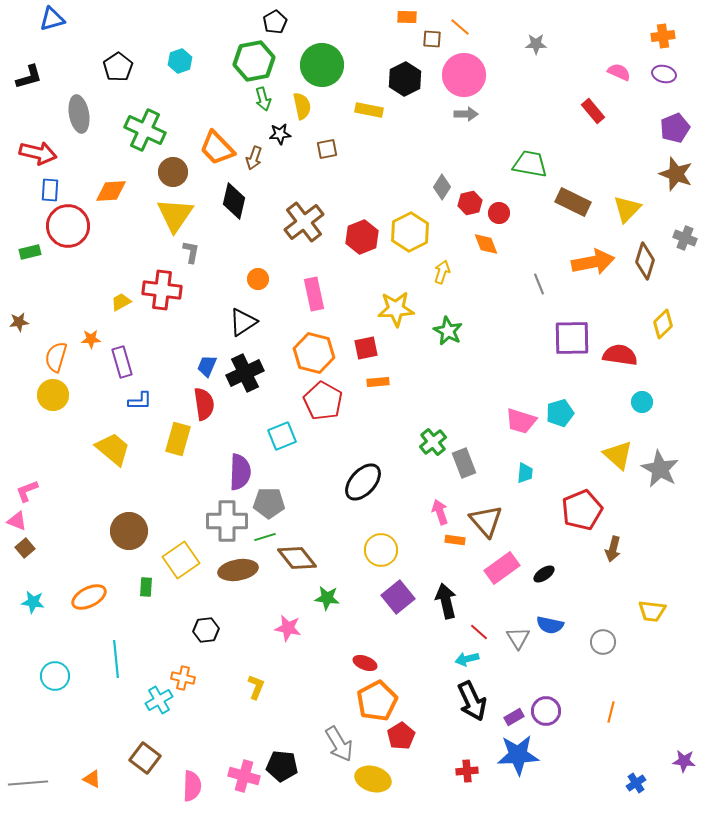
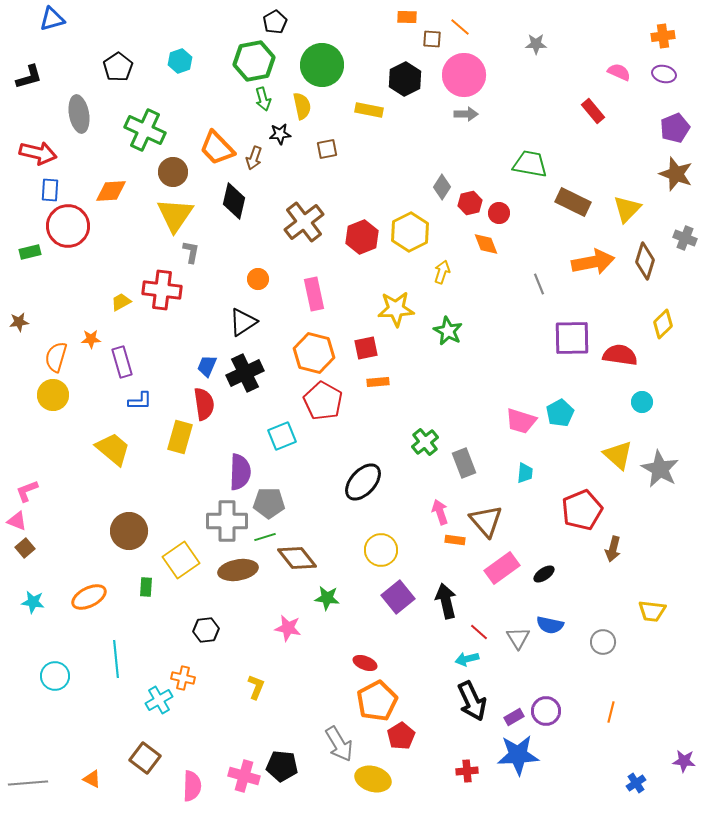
cyan pentagon at (560, 413): rotated 12 degrees counterclockwise
yellow rectangle at (178, 439): moved 2 px right, 2 px up
green cross at (433, 442): moved 8 px left
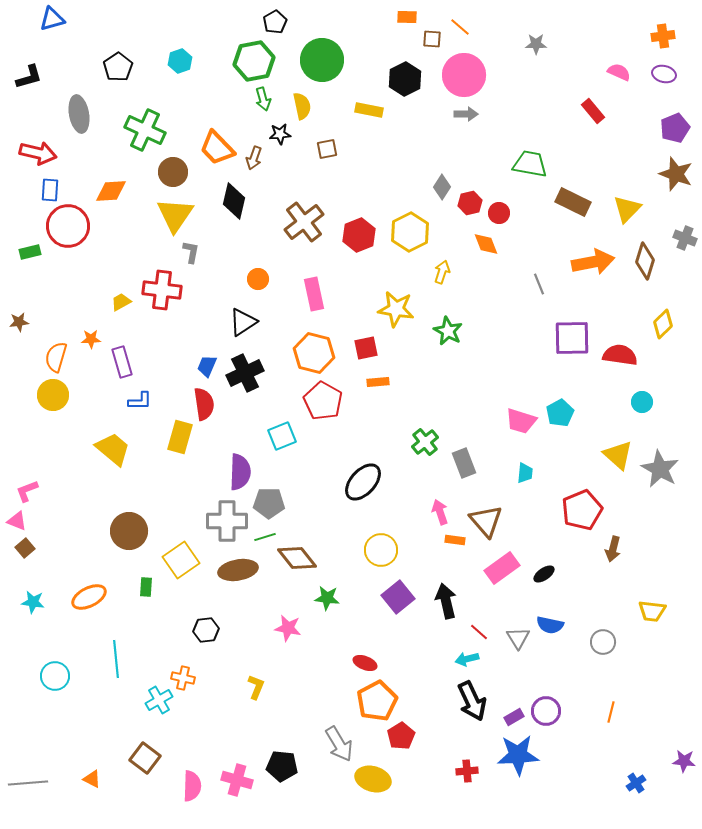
green circle at (322, 65): moved 5 px up
red hexagon at (362, 237): moved 3 px left, 2 px up
yellow star at (396, 309): rotated 12 degrees clockwise
pink cross at (244, 776): moved 7 px left, 4 px down
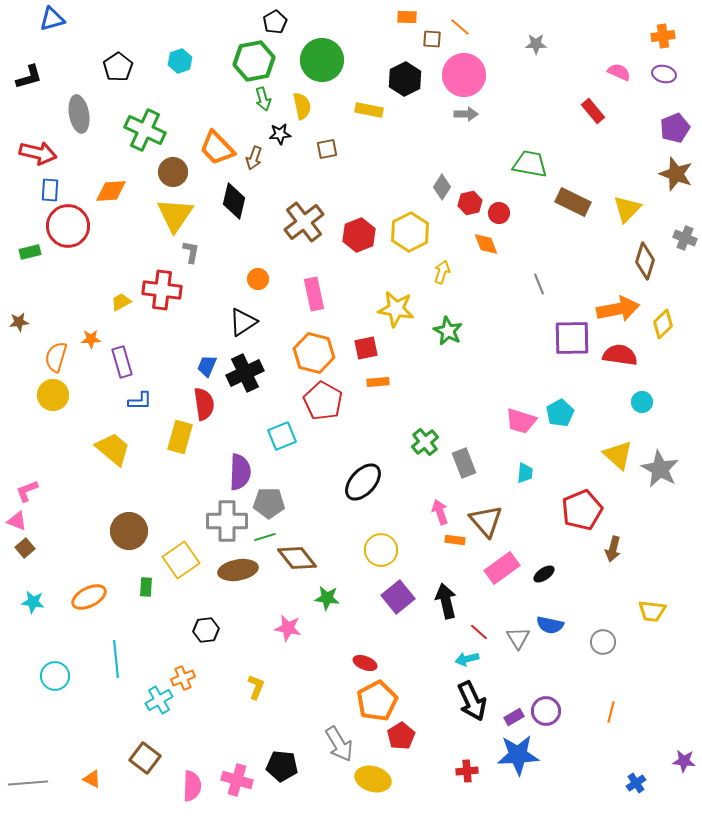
orange arrow at (593, 262): moved 25 px right, 47 px down
orange cross at (183, 678): rotated 35 degrees counterclockwise
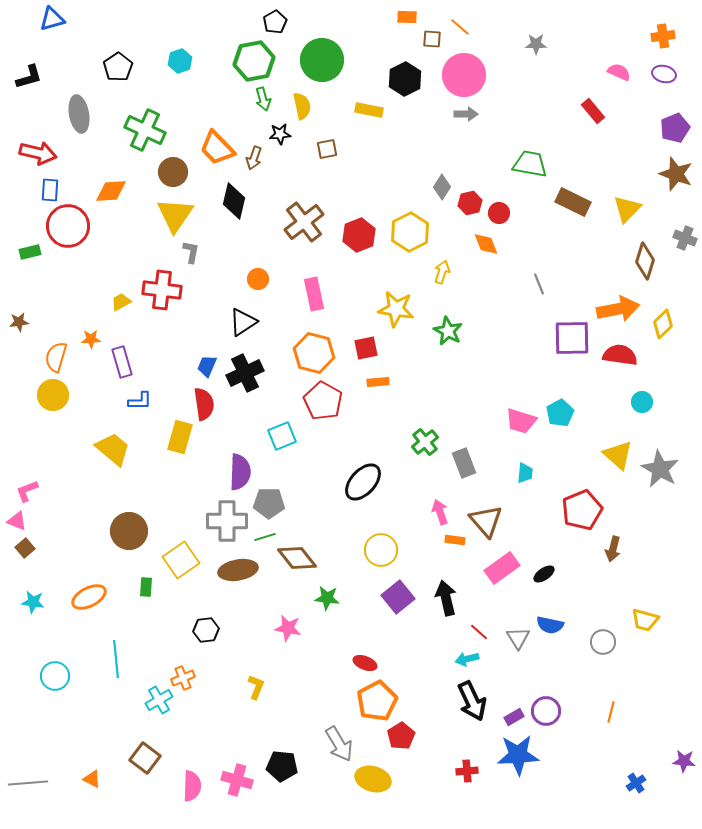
black arrow at (446, 601): moved 3 px up
yellow trapezoid at (652, 611): moved 7 px left, 9 px down; rotated 8 degrees clockwise
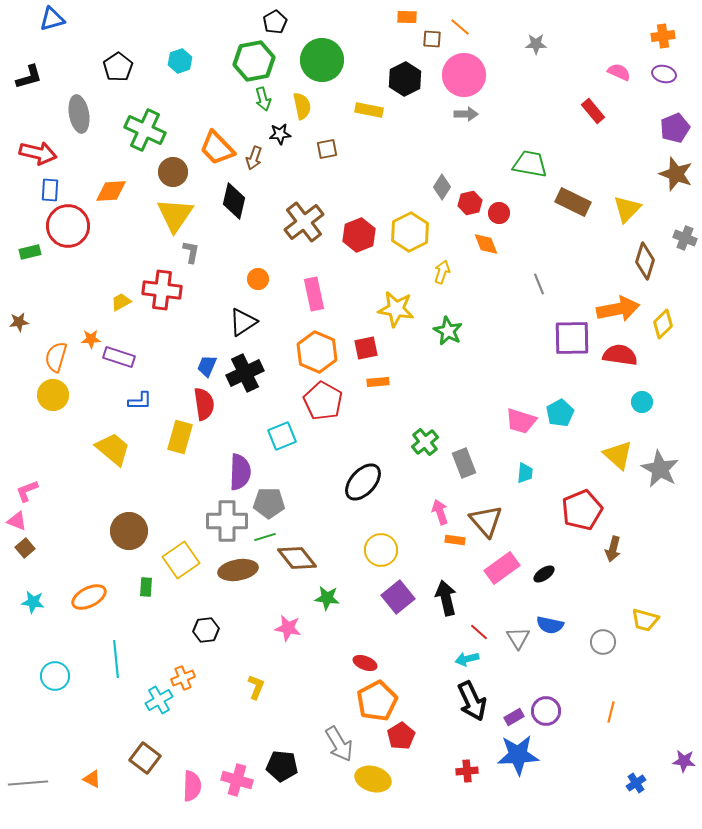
orange hexagon at (314, 353): moved 3 px right, 1 px up; rotated 9 degrees clockwise
purple rectangle at (122, 362): moved 3 px left, 5 px up; rotated 56 degrees counterclockwise
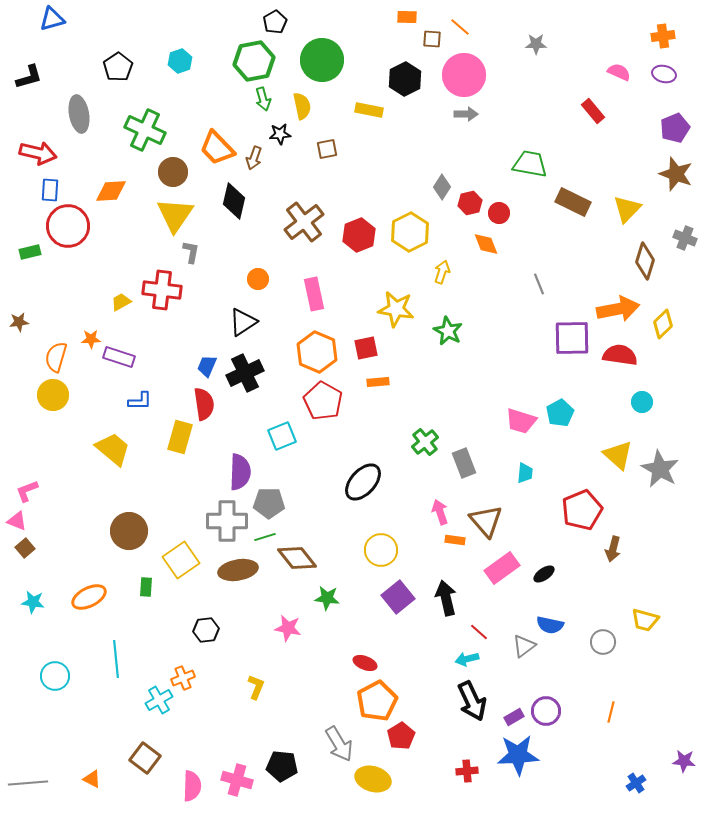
gray triangle at (518, 638): moved 6 px right, 8 px down; rotated 25 degrees clockwise
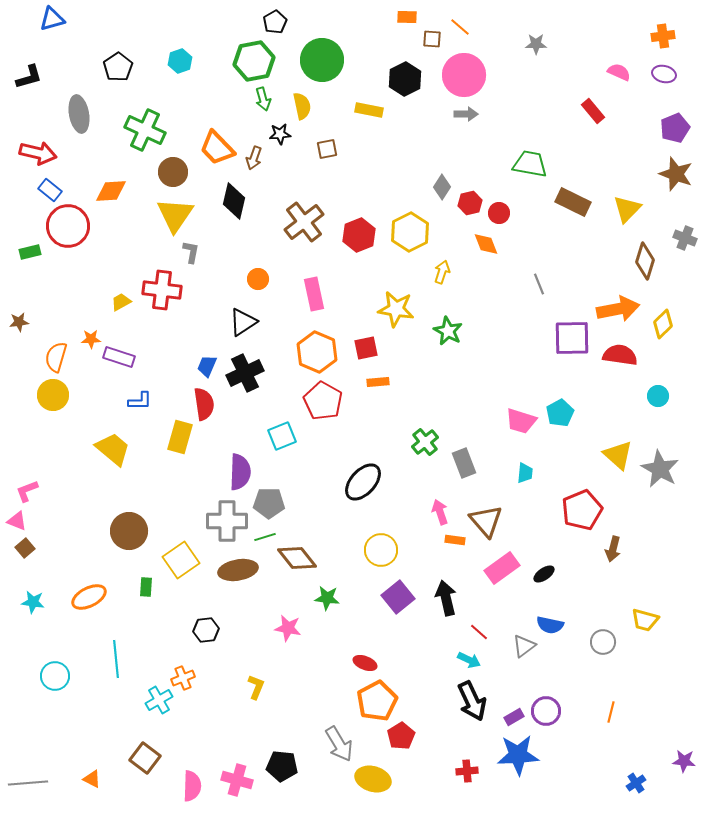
blue rectangle at (50, 190): rotated 55 degrees counterclockwise
cyan circle at (642, 402): moved 16 px right, 6 px up
cyan arrow at (467, 659): moved 2 px right, 1 px down; rotated 140 degrees counterclockwise
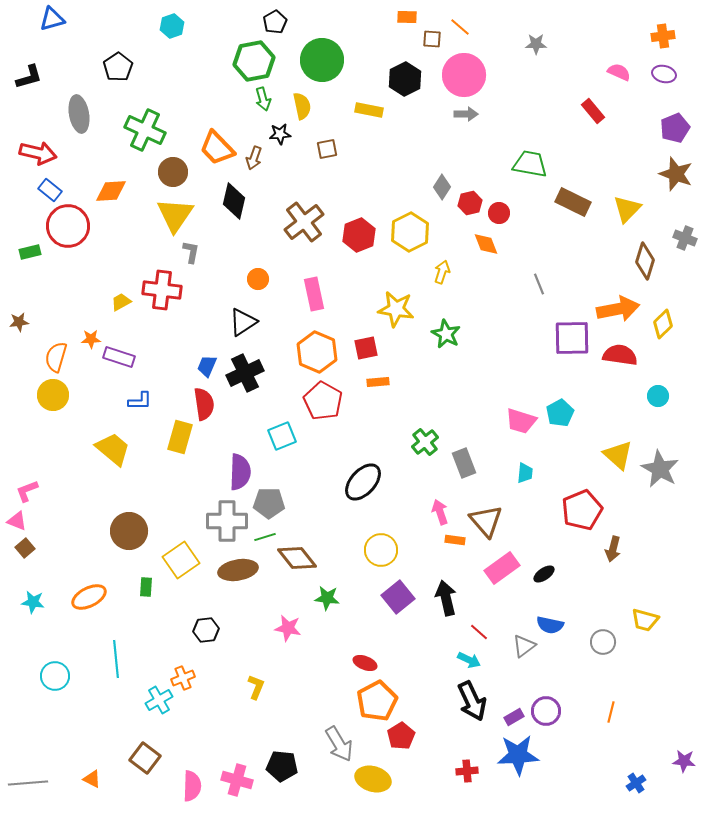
cyan hexagon at (180, 61): moved 8 px left, 35 px up
green star at (448, 331): moved 2 px left, 3 px down
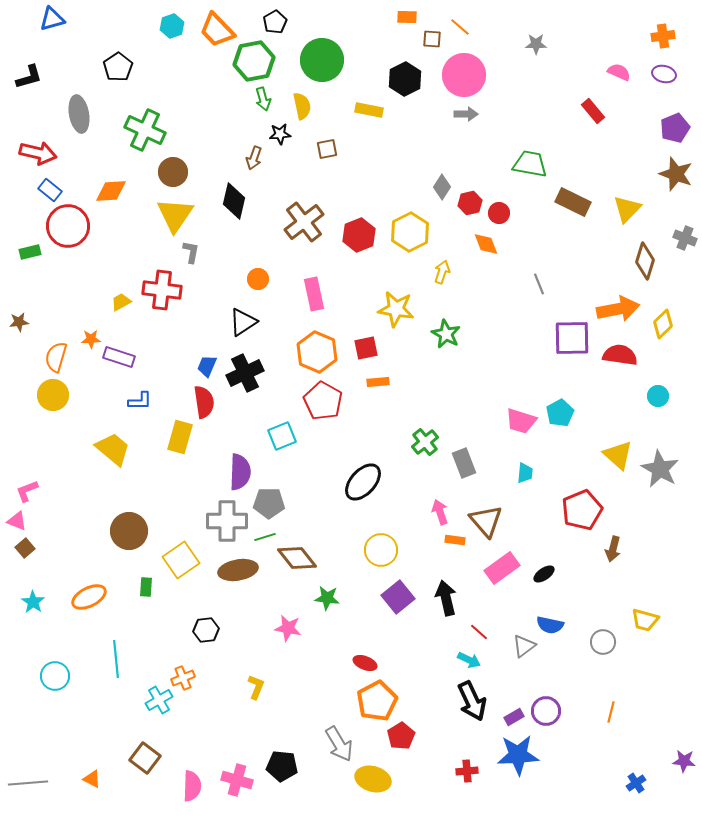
orange trapezoid at (217, 148): moved 118 px up
red semicircle at (204, 404): moved 2 px up
cyan star at (33, 602): rotated 25 degrees clockwise
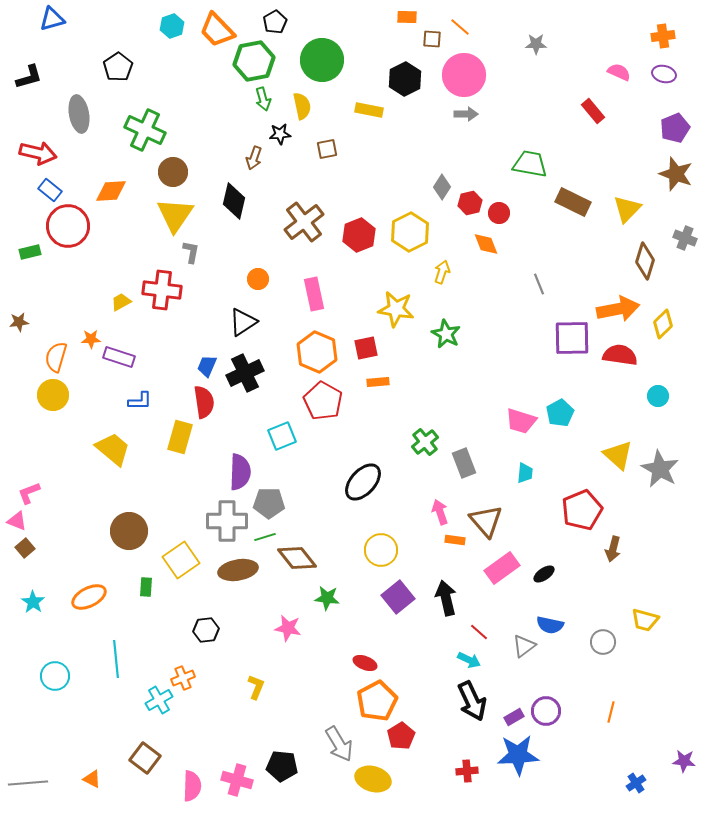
pink L-shape at (27, 491): moved 2 px right, 2 px down
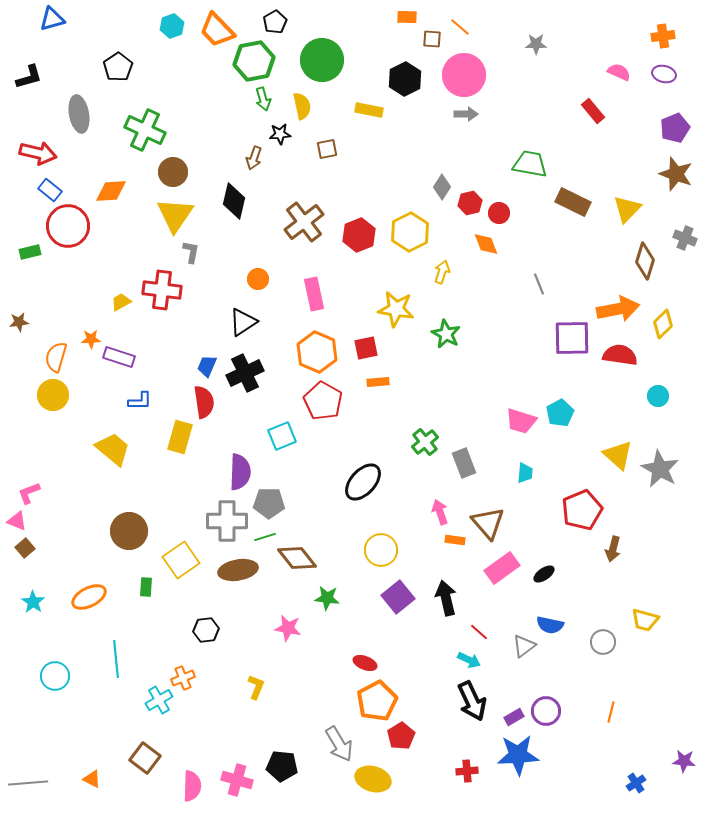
brown triangle at (486, 521): moved 2 px right, 2 px down
